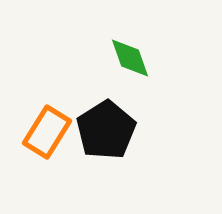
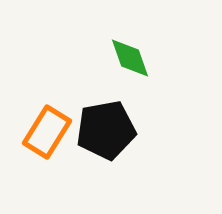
black pentagon: rotated 22 degrees clockwise
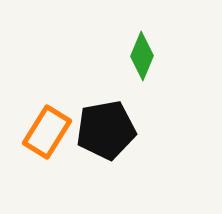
green diamond: moved 12 px right, 2 px up; rotated 42 degrees clockwise
